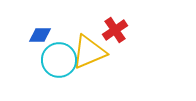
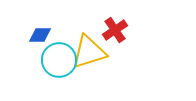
yellow triangle: rotated 6 degrees clockwise
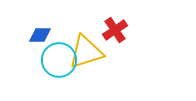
yellow triangle: moved 3 px left
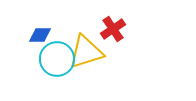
red cross: moved 2 px left, 1 px up
cyan circle: moved 2 px left, 1 px up
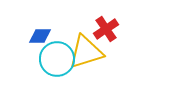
red cross: moved 7 px left
blue diamond: moved 1 px down
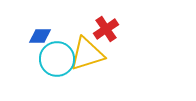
yellow triangle: moved 1 px right, 2 px down
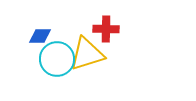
red cross: rotated 35 degrees clockwise
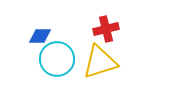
red cross: rotated 15 degrees counterclockwise
yellow triangle: moved 13 px right, 8 px down
